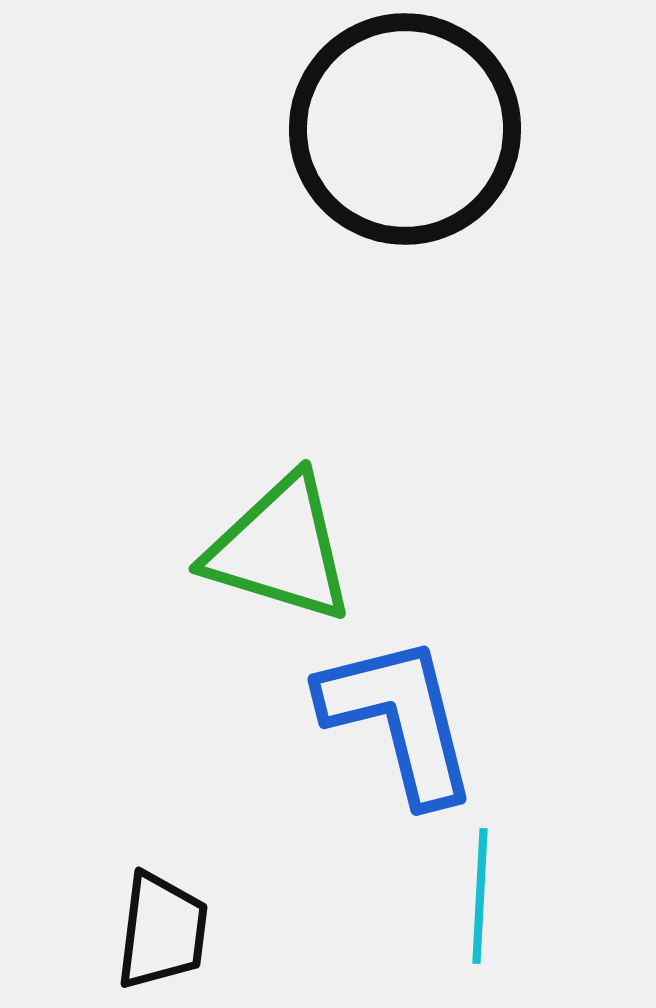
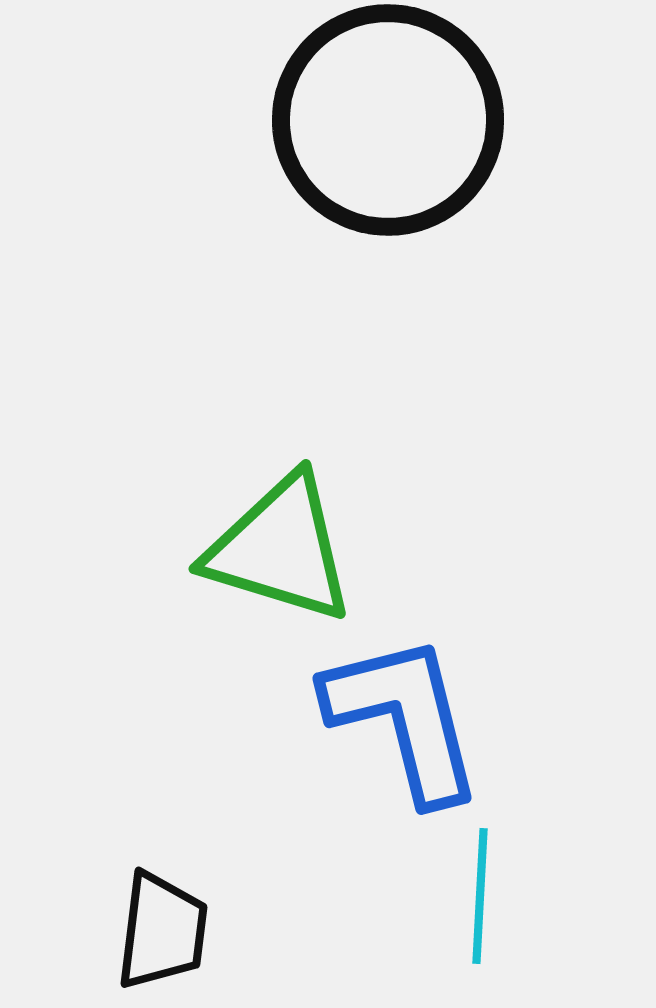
black circle: moved 17 px left, 9 px up
blue L-shape: moved 5 px right, 1 px up
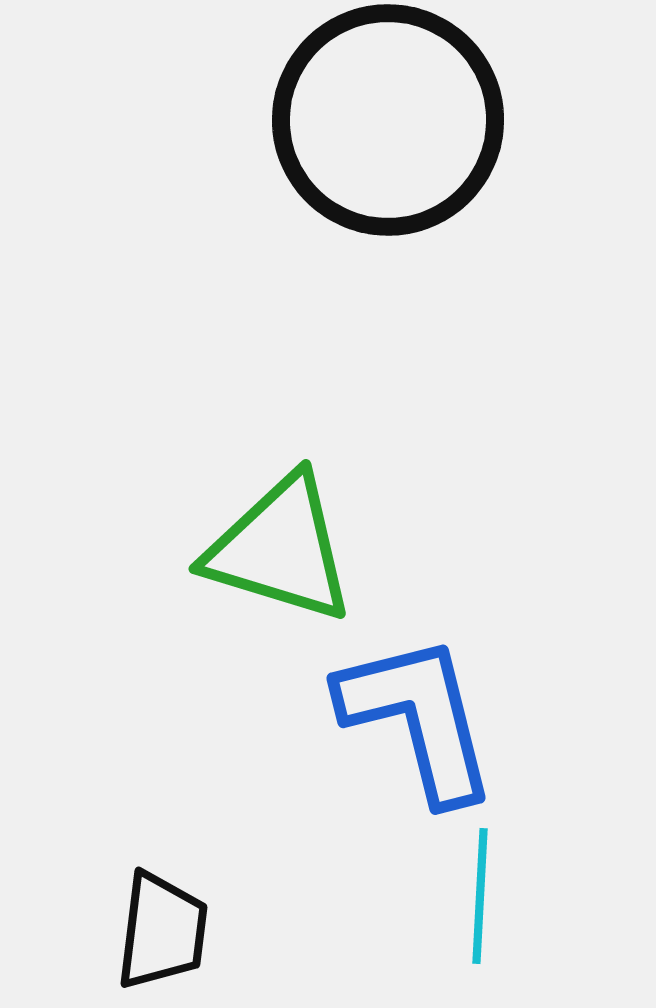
blue L-shape: moved 14 px right
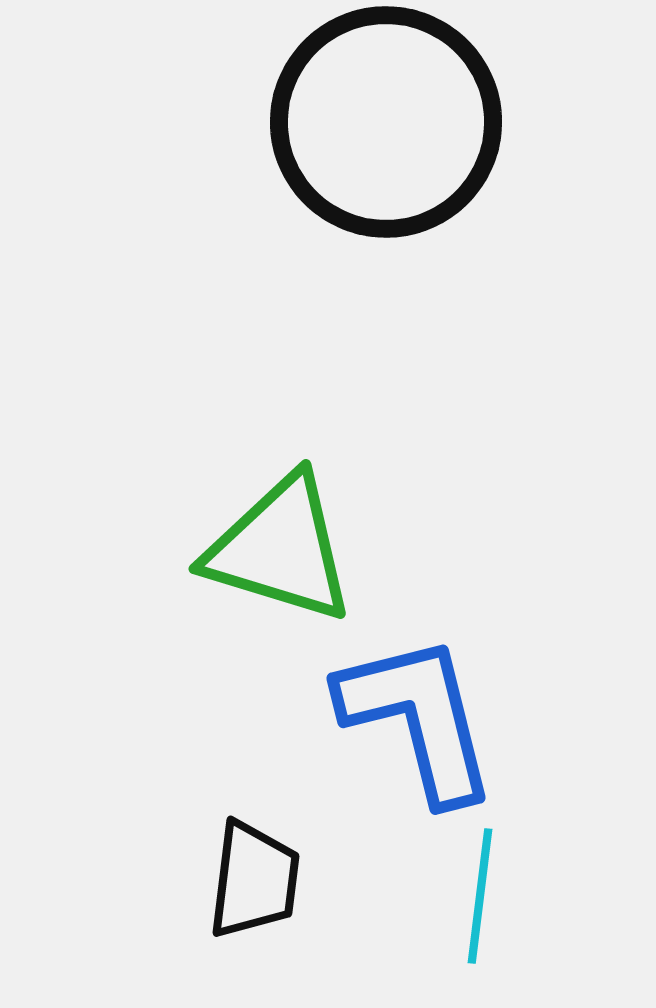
black circle: moved 2 px left, 2 px down
cyan line: rotated 4 degrees clockwise
black trapezoid: moved 92 px right, 51 px up
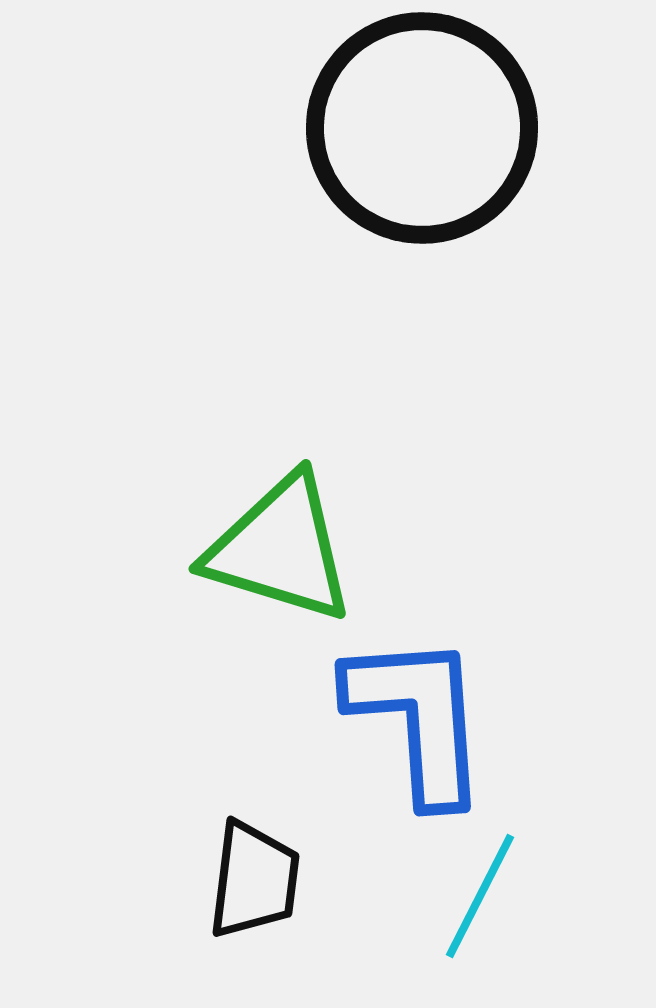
black circle: moved 36 px right, 6 px down
blue L-shape: rotated 10 degrees clockwise
cyan line: rotated 20 degrees clockwise
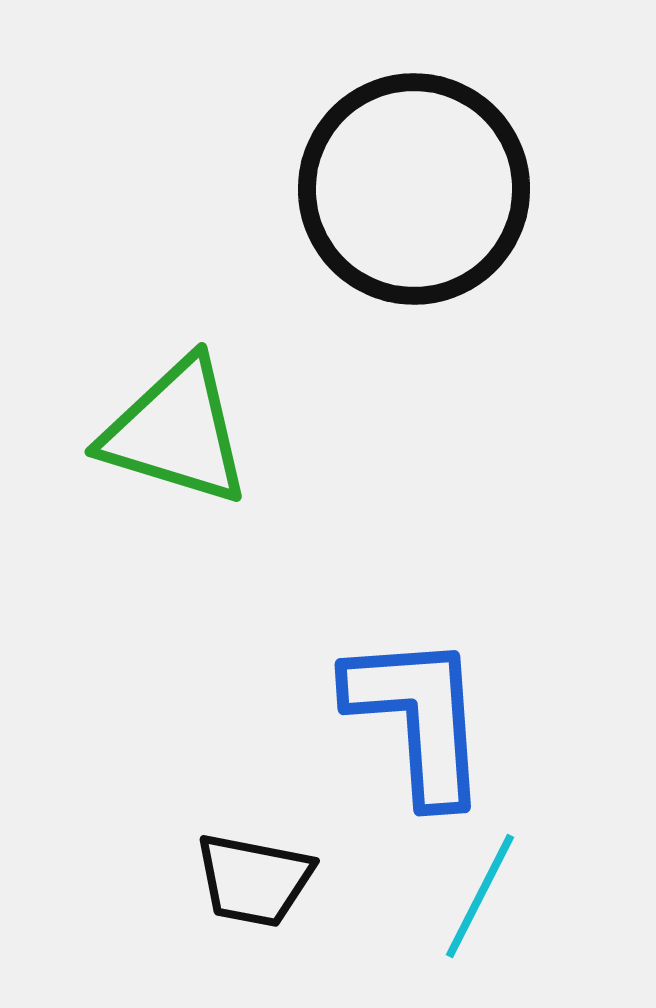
black circle: moved 8 px left, 61 px down
green triangle: moved 104 px left, 117 px up
black trapezoid: rotated 94 degrees clockwise
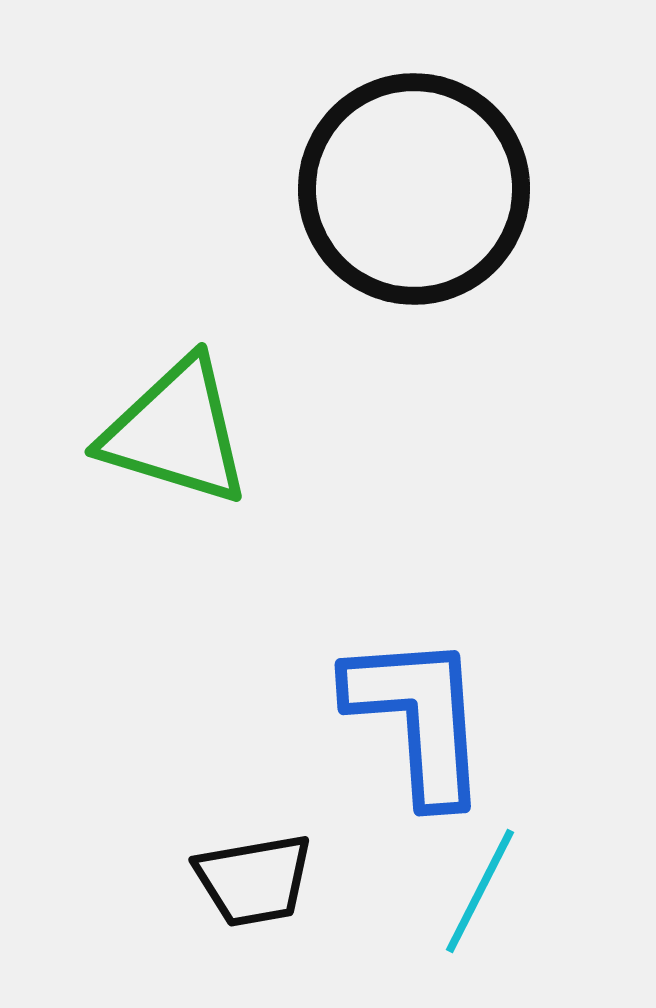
black trapezoid: rotated 21 degrees counterclockwise
cyan line: moved 5 px up
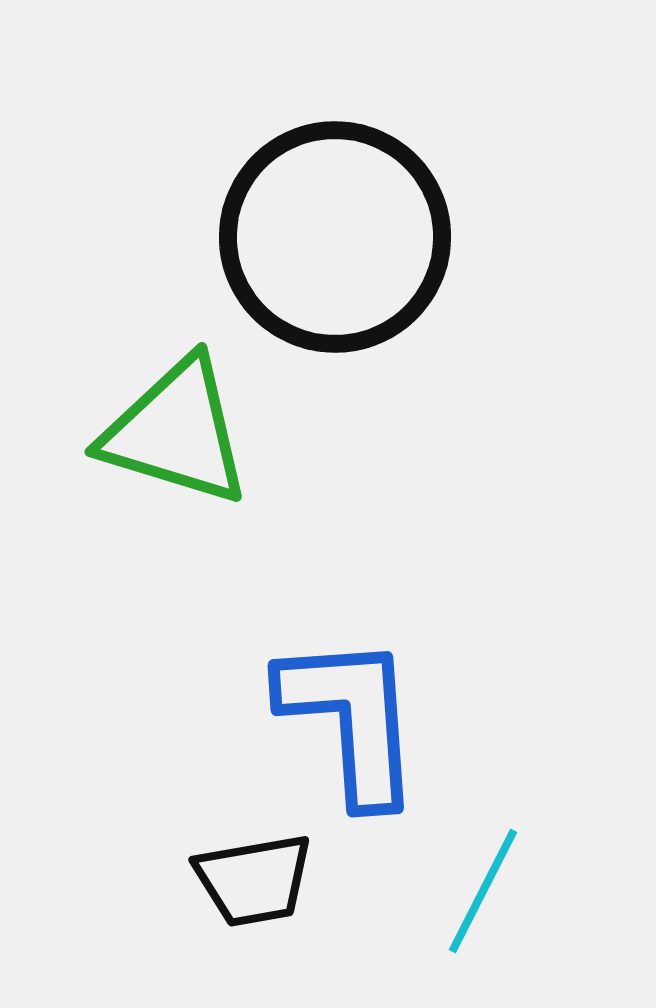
black circle: moved 79 px left, 48 px down
blue L-shape: moved 67 px left, 1 px down
cyan line: moved 3 px right
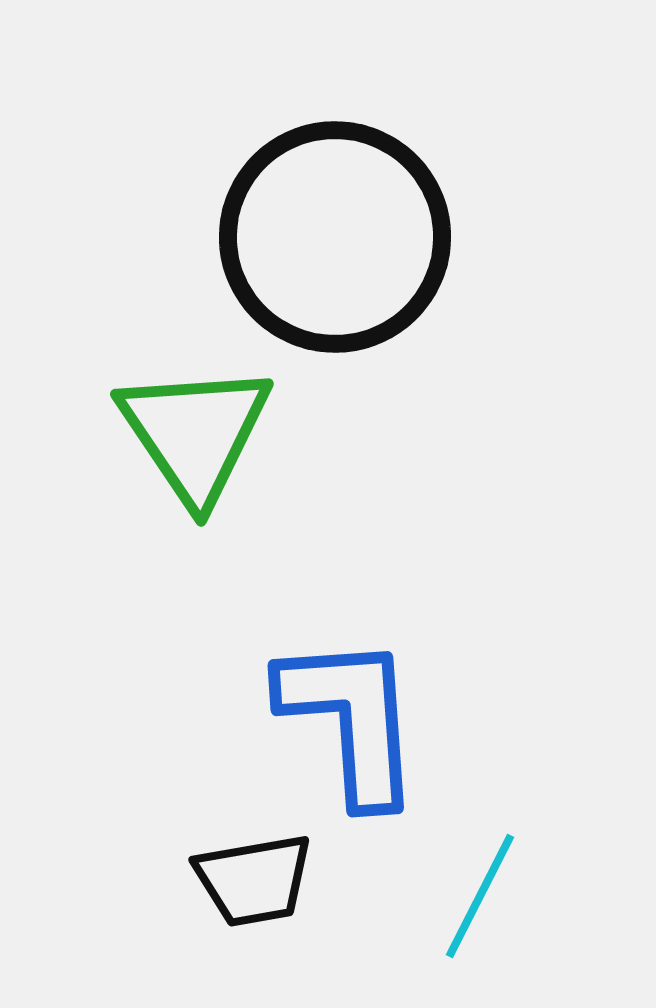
green triangle: moved 19 px right, 1 px down; rotated 39 degrees clockwise
cyan line: moved 3 px left, 5 px down
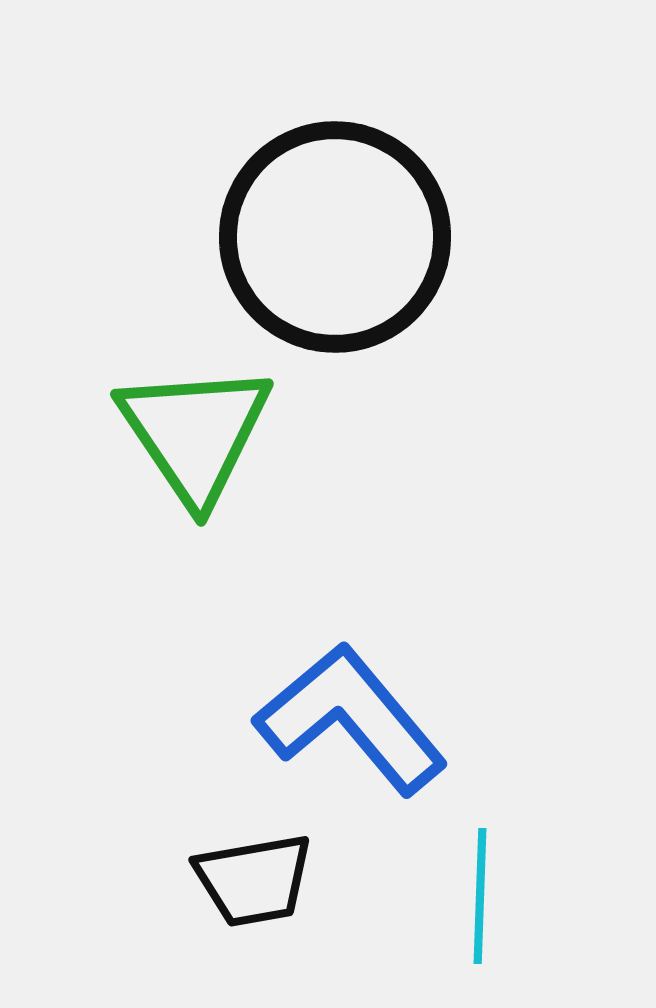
blue L-shape: rotated 36 degrees counterclockwise
cyan line: rotated 25 degrees counterclockwise
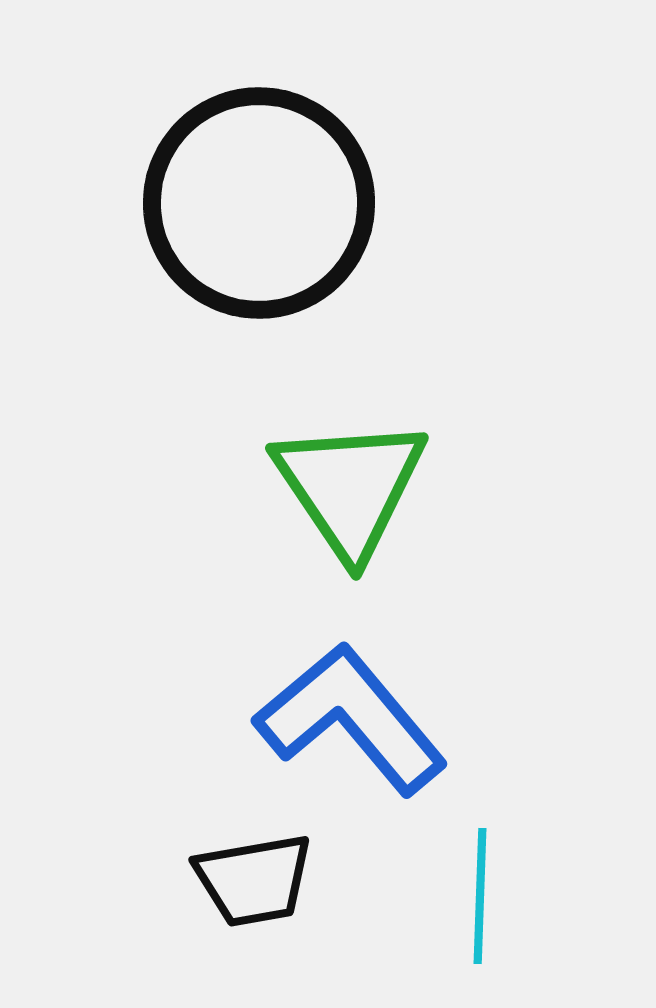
black circle: moved 76 px left, 34 px up
green triangle: moved 155 px right, 54 px down
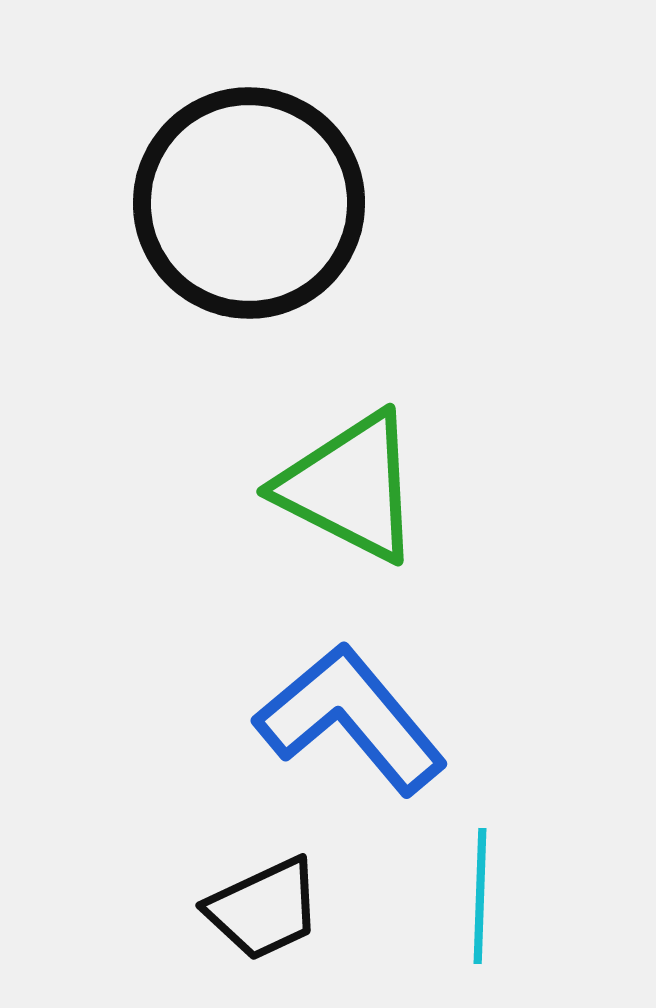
black circle: moved 10 px left
green triangle: rotated 29 degrees counterclockwise
black trapezoid: moved 10 px right, 29 px down; rotated 15 degrees counterclockwise
